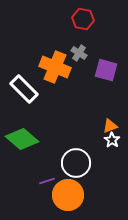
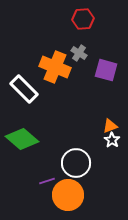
red hexagon: rotated 15 degrees counterclockwise
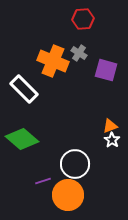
orange cross: moved 2 px left, 6 px up
white circle: moved 1 px left, 1 px down
purple line: moved 4 px left
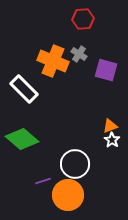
gray cross: moved 1 px down
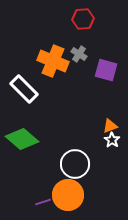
purple line: moved 21 px down
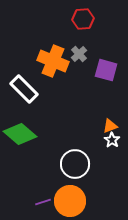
gray cross: rotated 14 degrees clockwise
green diamond: moved 2 px left, 5 px up
orange circle: moved 2 px right, 6 px down
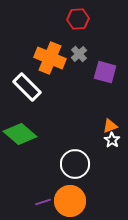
red hexagon: moved 5 px left
orange cross: moved 3 px left, 3 px up
purple square: moved 1 px left, 2 px down
white rectangle: moved 3 px right, 2 px up
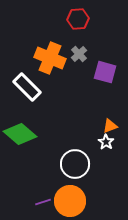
white star: moved 6 px left, 2 px down
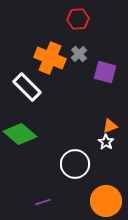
orange circle: moved 36 px right
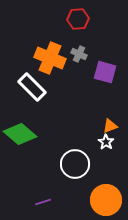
gray cross: rotated 21 degrees counterclockwise
white rectangle: moved 5 px right
orange circle: moved 1 px up
